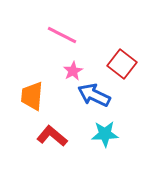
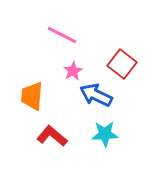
blue arrow: moved 2 px right
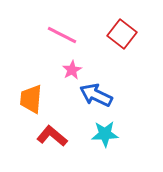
red square: moved 30 px up
pink star: moved 1 px left, 1 px up
orange trapezoid: moved 1 px left, 3 px down
